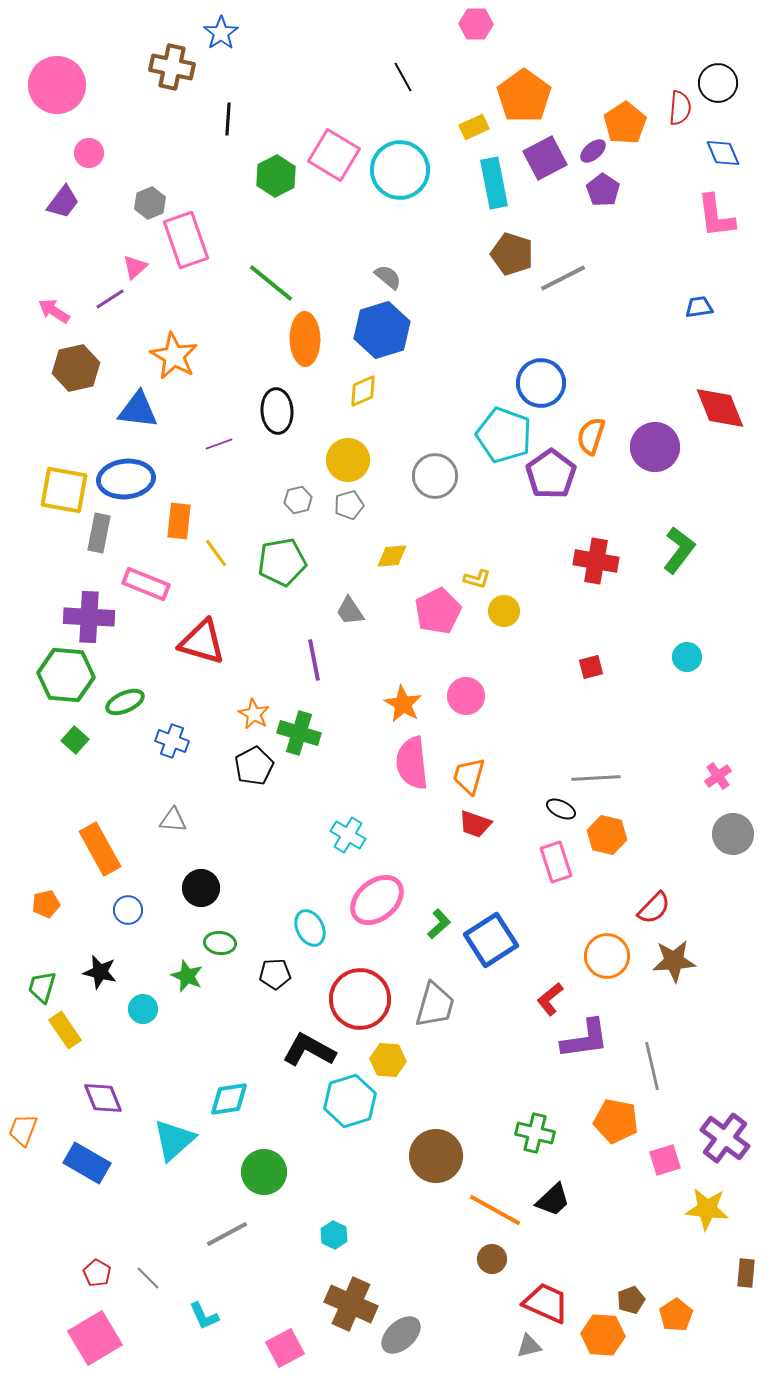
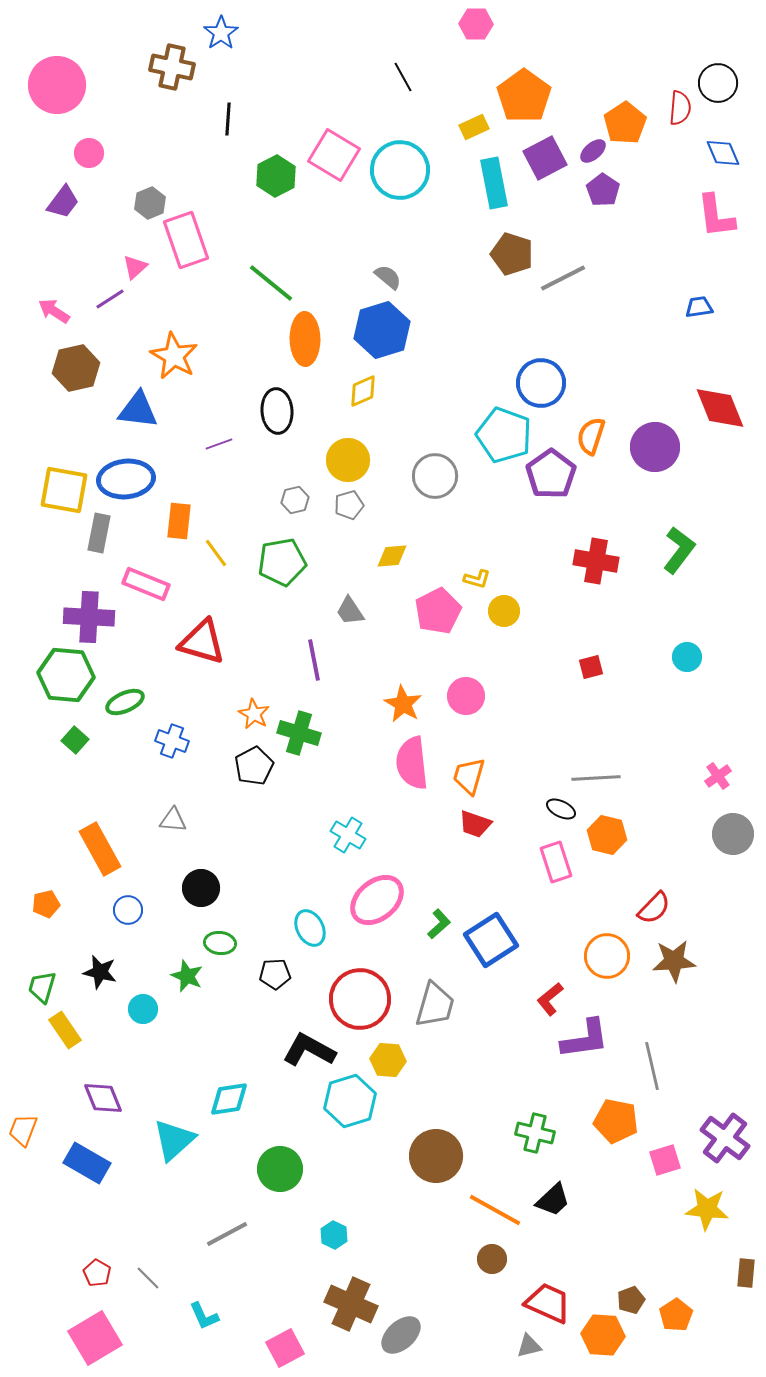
gray hexagon at (298, 500): moved 3 px left
green circle at (264, 1172): moved 16 px right, 3 px up
red trapezoid at (546, 1303): moved 2 px right
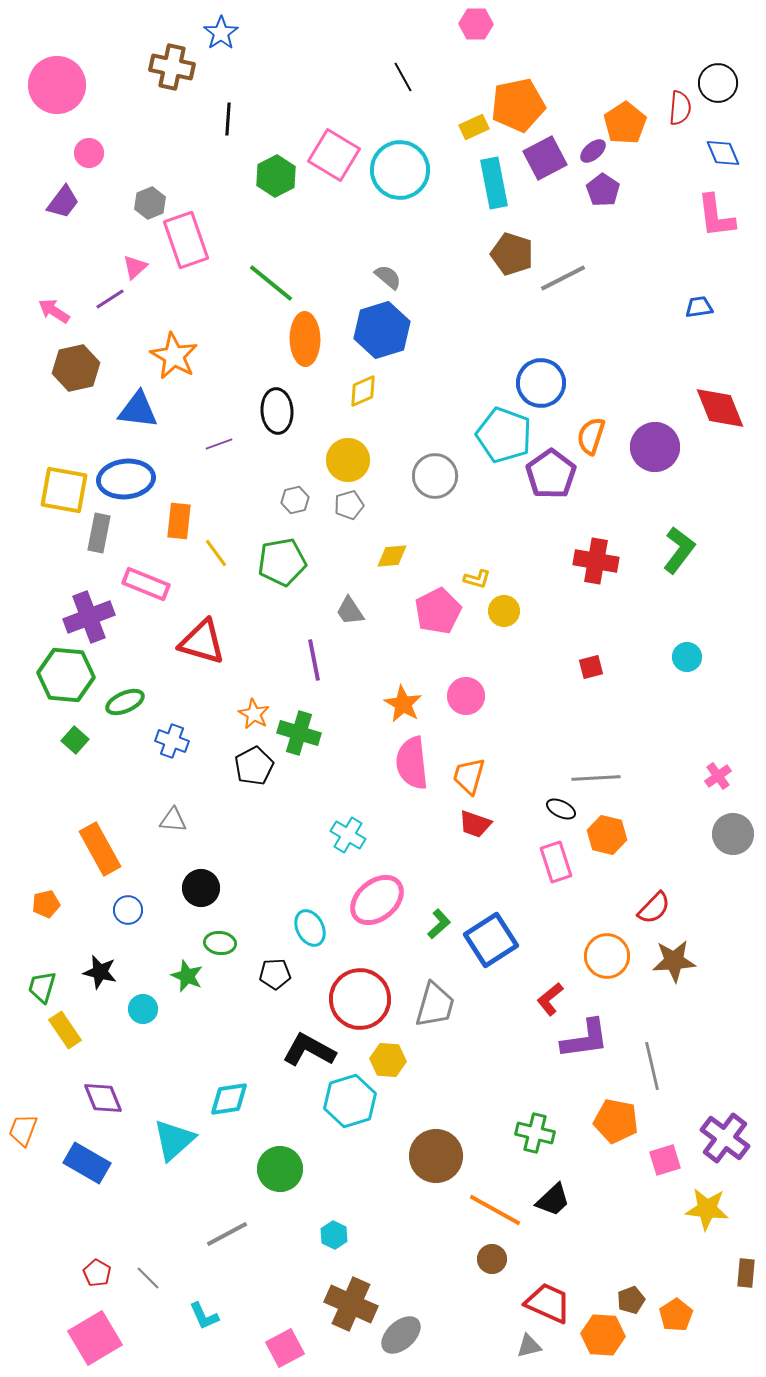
orange pentagon at (524, 96): moved 6 px left, 9 px down; rotated 24 degrees clockwise
purple cross at (89, 617): rotated 24 degrees counterclockwise
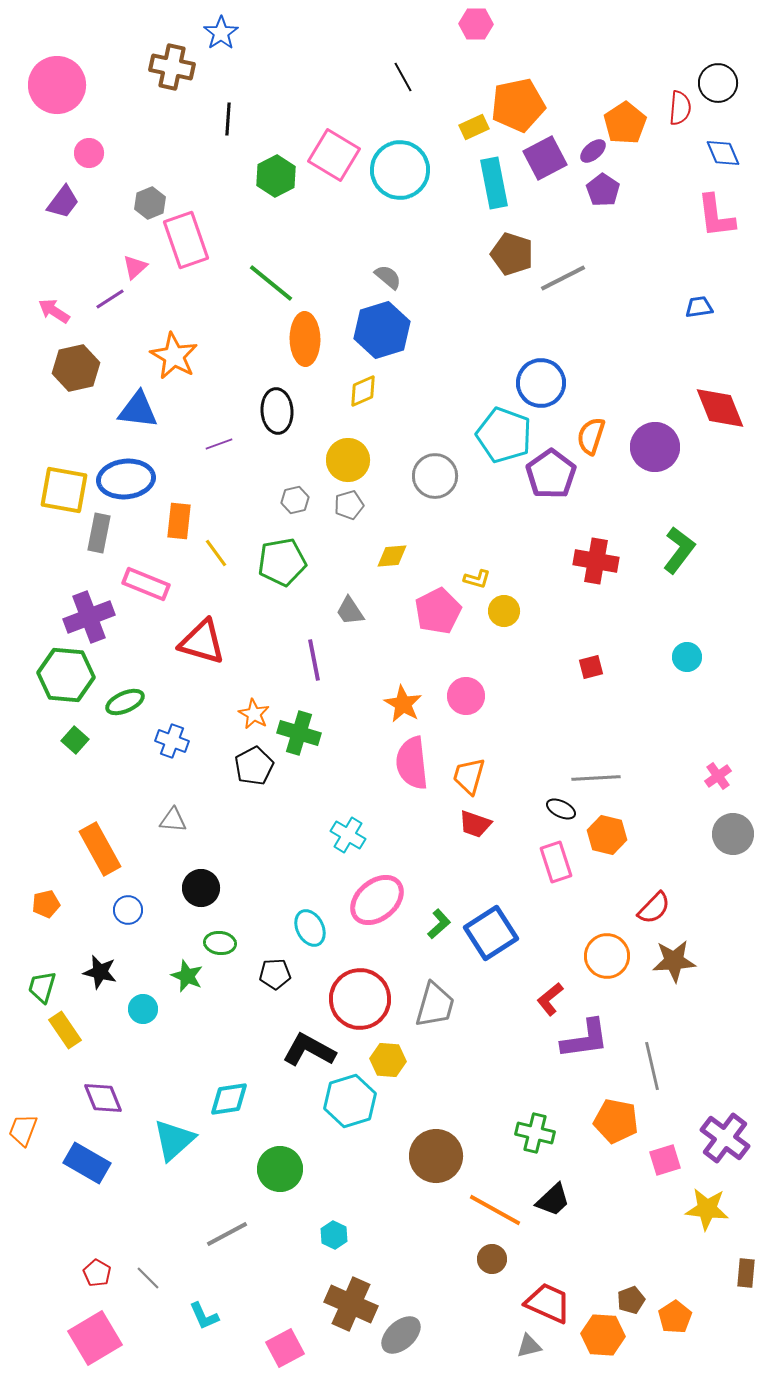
blue square at (491, 940): moved 7 px up
orange pentagon at (676, 1315): moved 1 px left, 2 px down
